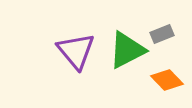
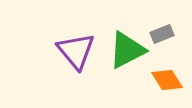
orange diamond: rotated 12 degrees clockwise
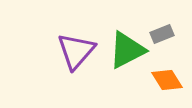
purple triangle: rotated 21 degrees clockwise
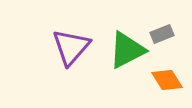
purple triangle: moved 5 px left, 4 px up
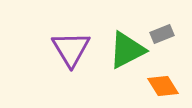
purple triangle: moved 2 px down; rotated 12 degrees counterclockwise
orange diamond: moved 4 px left, 6 px down
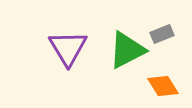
purple triangle: moved 3 px left, 1 px up
